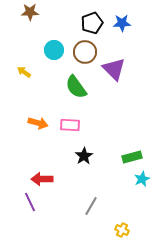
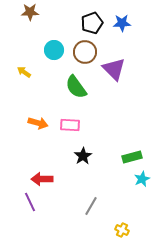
black star: moved 1 px left
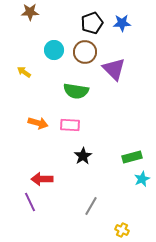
green semicircle: moved 4 px down; rotated 45 degrees counterclockwise
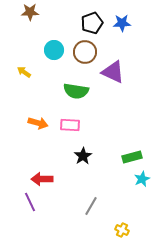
purple triangle: moved 1 px left, 3 px down; rotated 20 degrees counterclockwise
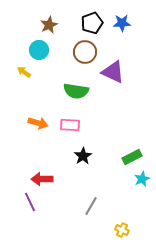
brown star: moved 19 px right, 13 px down; rotated 24 degrees counterclockwise
cyan circle: moved 15 px left
green rectangle: rotated 12 degrees counterclockwise
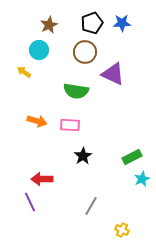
purple triangle: moved 2 px down
orange arrow: moved 1 px left, 2 px up
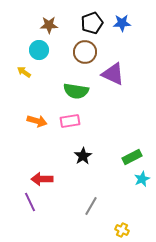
brown star: rotated 24 degrees clockwise
pink rectangle: moved 4 px up; rotated 12 degrees counterclockwise
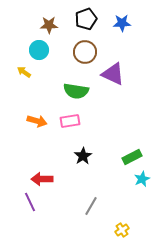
black pentagon: moved 6 px left, 4 px up
yellow cross: rotated 32 degrees clockwise
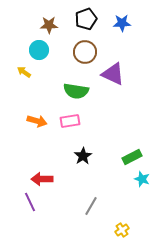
cyan star: rotated 28 degrees counterclockwise
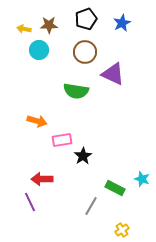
blue star: rotated 24 degrees counterclockwise
yellow arrow: moved 43 px up; rotated 24 degrees counterclockwise
pink rectangle: moved 8 px left, 19 px down
green rectangle: moved 17 px left, 31 px down; rotated 54 degrees clockwise
